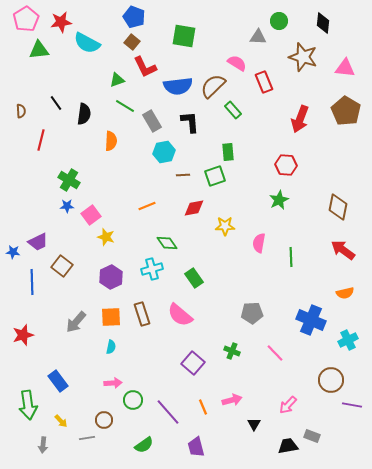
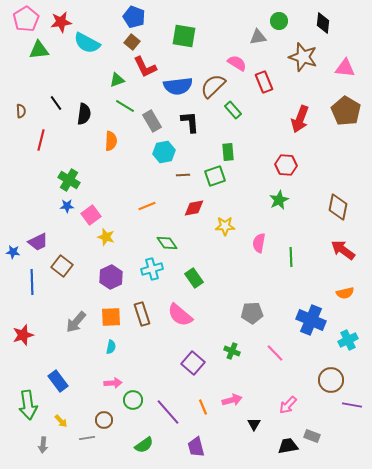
gray triangle at (258, 37): rotated 12 degrees counterclockwise
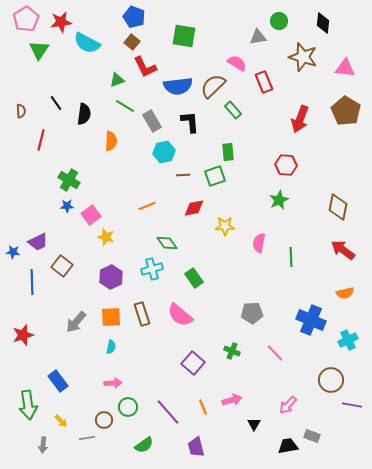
green triangle at (39, 50): rotated 50 degrees counterclockwise
green circle at (133, 400): moved 5 px left, 7 px down
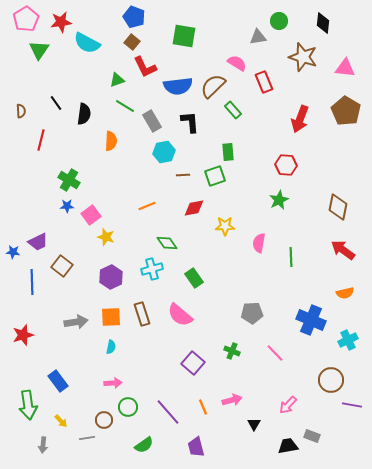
gray arrow at (76, 322): rotated 140 degrees counterclockwise
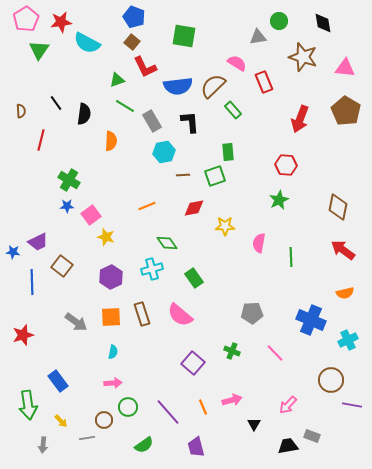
black diamond at (323, 23): rotated 15 degrees counterclockwise
gray arrow at (76, 322): rotated 45 degrees clockwise
cyan semicircle at (111, 347): moved 2 px right, 5 px down
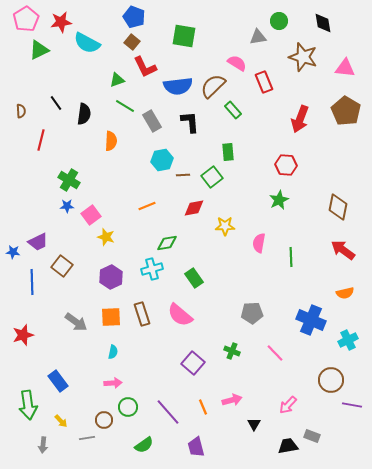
green triangle at (39, 50): rotated 30 degrees clockwise
cyan hexagon at (164, 152): moved 2 px left, 8 px down
green square at (215, 176): moved 3 px left, 1 px down; rotated 20 degrees counterclockwise
green diamond at (167, 243): rotated 65 degrees counterclockwise
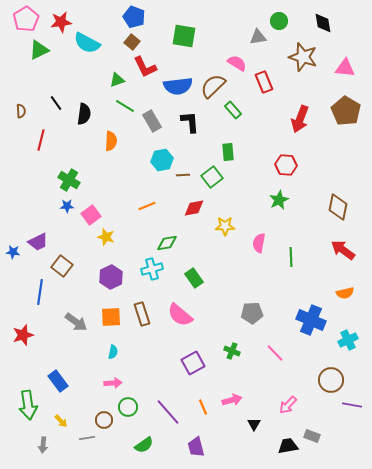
blue line at (32, 282): moved 8 px right, 10 px down; rotated 10 degrees clockwise
purple square at (193, 363): rotated 20 degrees clockwise
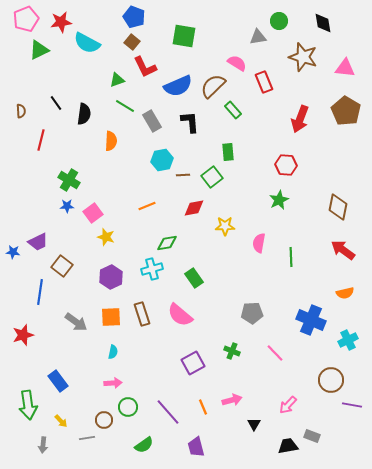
pink pentagon at (26, 19): rotated 10 degrees clockwise
blue semicircle at (178, 86): rotated 16 degrees counterclockwise
pink square at (91, 215): moved 2 px right, 2 px up
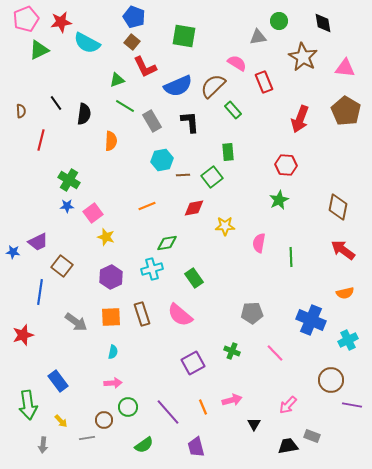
brown star at (303, 57): rotated 12 degrees clockwise
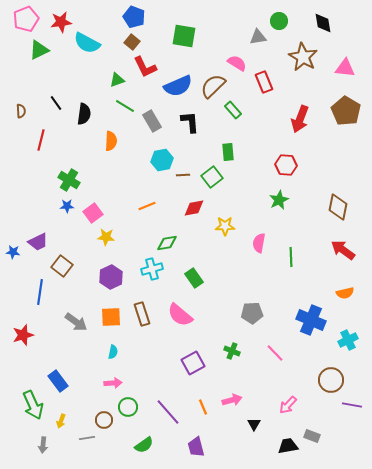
yellow star at (106, 237): rotated 12 degrees counterclockwise
green arrow at (28, 405): moved 5 px right; rotated 16 degrees counterclockwise
yellow arrow at (61, 421): rotated 64 degrees clockwise
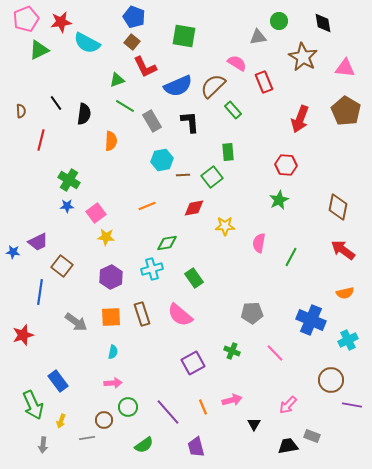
pink square at (93, 213): moved 3 px right
green line at (291, 257): rotated 30 degrees clockwise
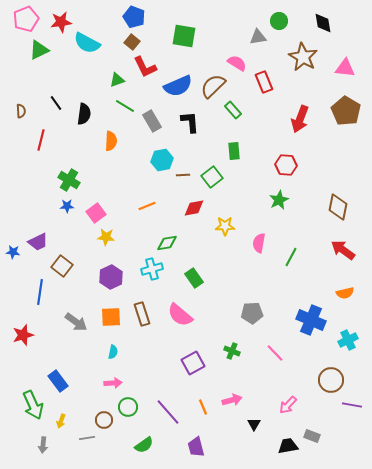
green rectangle at (228, 152): moved 6 px right, 1 px up
